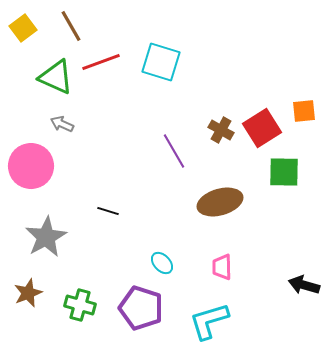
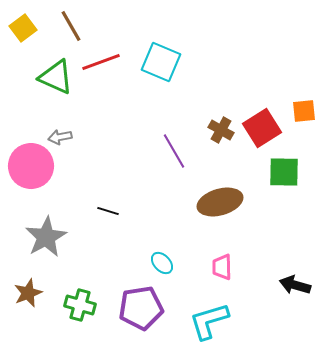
cyan square: rotated 6 degrees clockwise
gray arrow: moved 2 px left, 13 px down; rotated 35 degrees counterclockwise
black arrow: moved 9 px left
purple pentagon: rotated 27 degrees counterclockwise
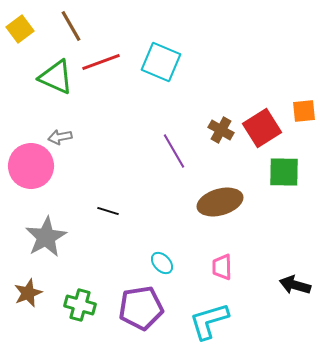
yellow square: moved 3 px left, 1 px down
